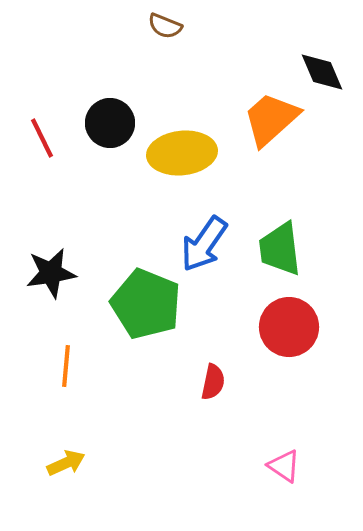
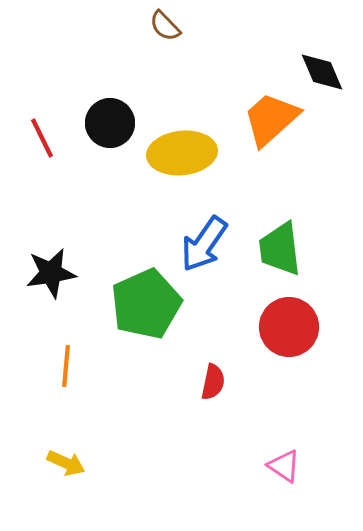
brown semicircle: rotated 24 degrees clockwise
green pentagon: rotated 26 degrees clockwise
yellow arrow: rotated 48 degrees clockwise
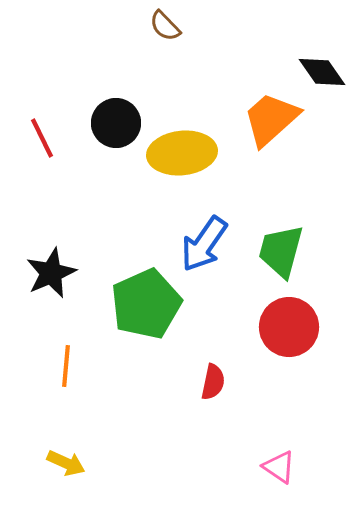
black diamond: rotated 12 degrees counterclockwise
black circle: moved 6 px right
green trapezoid: moved 1 px right, 2 px down; rotated 22 degrees clockwise
black star: rotated 15 degrees counterclockwise
pink triangle: moved 5 px left, 1 px down
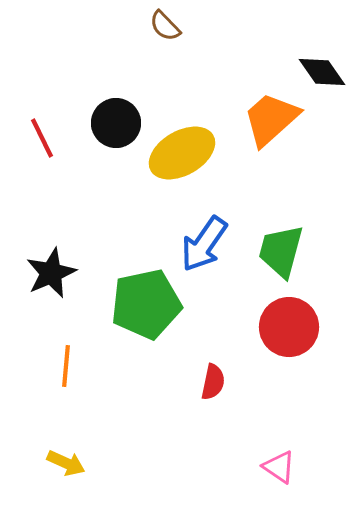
yellow ellipse: rotated 24 degrees counterclockwise
green pentagon: rotated 12 degrees clockwise
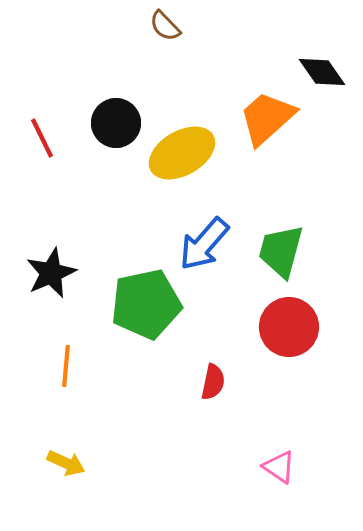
orange trapezoid: moved 4 px left, 1 px up
blue arrow: rotated 6 degrees clockwise
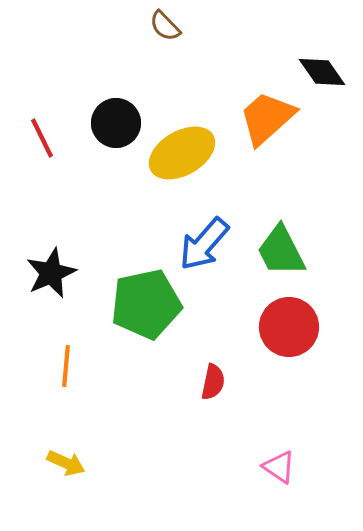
green trapezoid: rotated 42 degrees counterclockwise
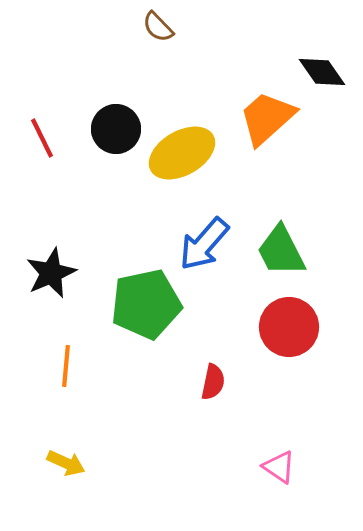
brown semicircle: moved 7 px left, 1 px down
black circle: moved 6 px down
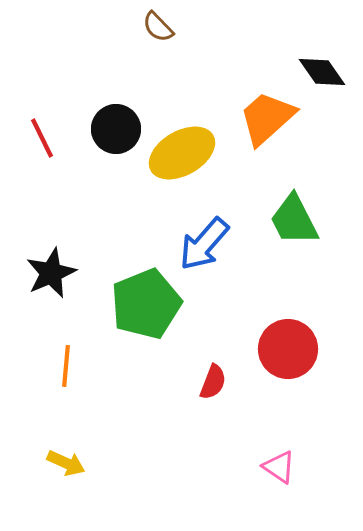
green trapezoid: moved 13 px right, 31 px up
green pentagon: rotated 10 degrees counterclockwise
red circle: moved 1 px left, 22 px down
red semicircle: rotated 9 degrees clockwise
